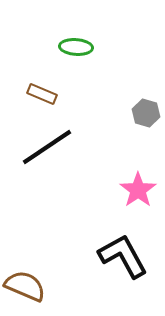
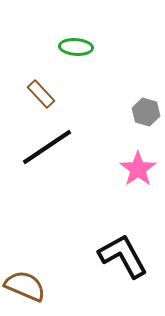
brown rectangle: moved 1 px left; rotated 24 degrees clockwise
gray hexagon: moved 1 px up
pink star: moved 21 px up
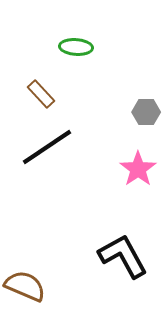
gray hexagon: rotated 16 degrees counterclockwise
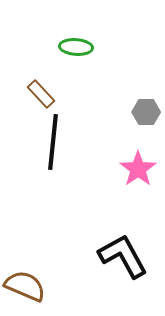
black line: moved 6 px right, 5 px up; rotated 50 degrees counterclockwise
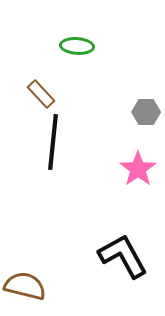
green ellipse: moved 1 px right, 1 px up
brown semicircle: rotated 9 degrees counterclockwise
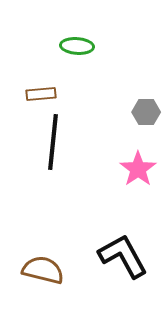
brown rectangle: rotated 52 degrees counterclockwise
brown semicircle: moved 18 px right, 16 px up
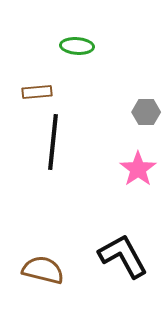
brown rectangle: moved 4 px left, 2 px up
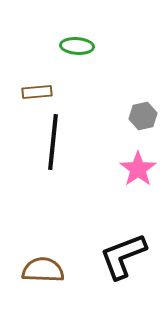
gray hexagon: moved 3 px left, 4 px down; rotated 12 degrees counterclockwise
black L-shape: rotated 82 degrees counterclockwise
brown semicircle: rotated 12 degrees counterclockwise
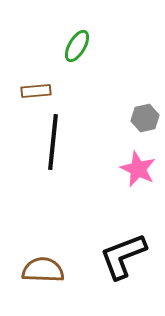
green ellipse: rotated 64 degrees counterclockwise
brown rectangle: moved 1 px left, 1 px up
gray hexagon: moved 2 px right, 2 px down
pink star: rotated 12 degrees counterclockwise
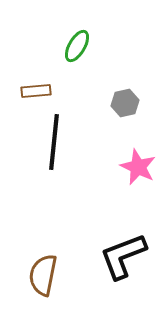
gray hexagon: moved 20 px left, 15 px up
black line: moved 1 px right
pink star: moved 2 px up
brown semicircle: moved 5 px down; rotated 81 degrees counterclockwise
